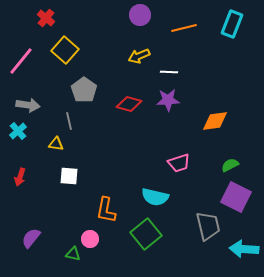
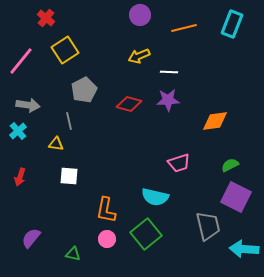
yellow square: rotated 16 degrees clockwise
gray pentagon: rotated 10 degrees clockwise
pink circle: moved 17 px right
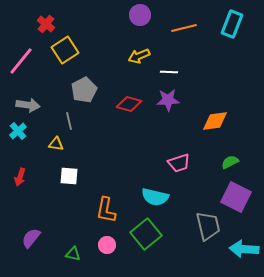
red cross: moved 6 px down
green semicircle: moved 3 px up
pink circle: moved 6 px down
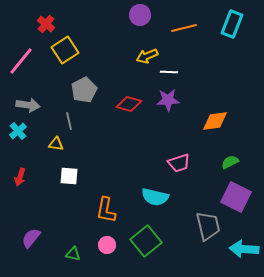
yellow arrow: moved 8 px right
green square: moved 7 px down
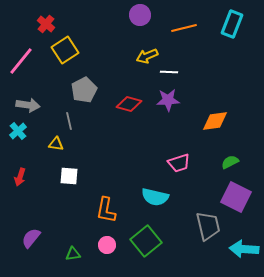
green triangle: rotated 21 degrees counterclockwise
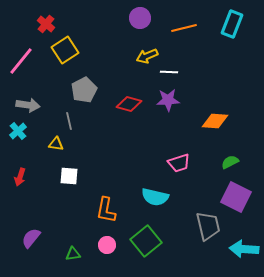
purple circle: moved 3 px down
orange diamond: rotated 12 degrees clockwise
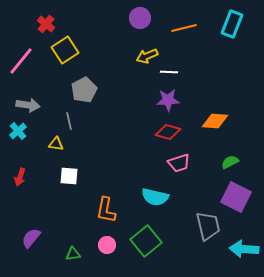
red diamond: moved 39 px right, 28 px down
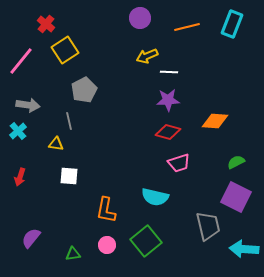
orange line: moved 3 px right, 1 px up
green semicircle: moved 6 px right
